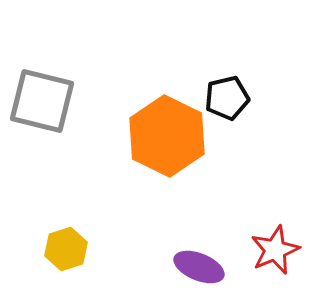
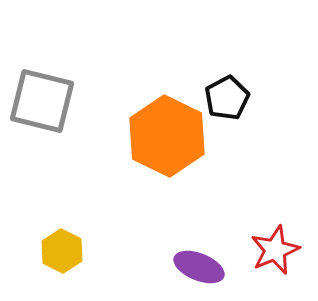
black pentagon: rotated 15 degrees counterclockwise
yellow hexagon: moved 4 px left, 2 px down; rotated 15 degrees counterclockwise
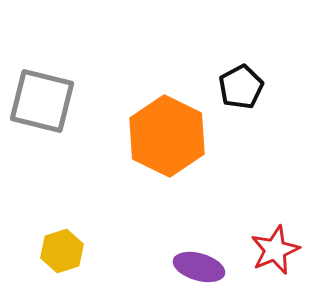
black pentagon: moved 14 px right, 11 px up
yellow hexagon: rotated 15 degrees clockwise
purple ellipse: rotated 6 degrees counterclockwise
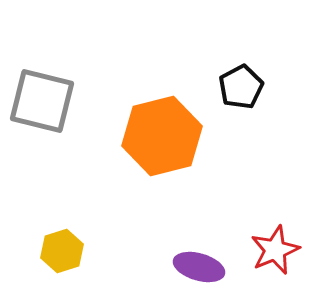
orange hexagon: moved 5 px left; rotated 20 degrees clockwise
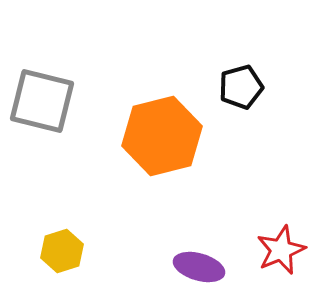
black pentagon: rotated 12 degrees clockwise
red star: moved 6 px right
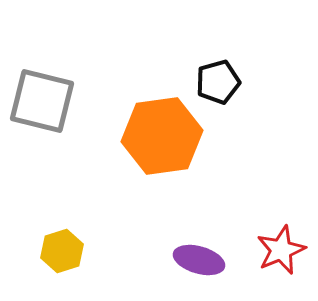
black pentagon: moved 23 px left, 5 px up
orange hexagon: rotated 6 degrees clockwise
purple ellipse: moved 7 px up
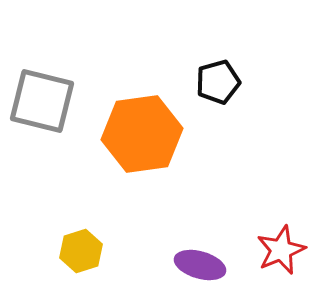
orange hexagon: moved 20 px left, 2 px up
yellow hexagon: moved 19 px right
purple ellipse: moved 1 px right, 5 px down
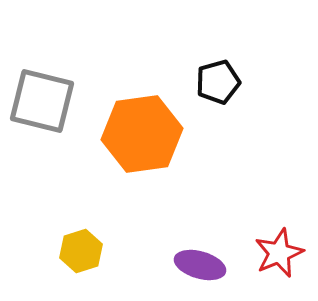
red star: moved 2 px left, 3 px down
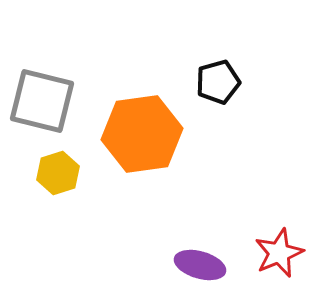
yellow hexagon: moved 23 px left, 78 px up
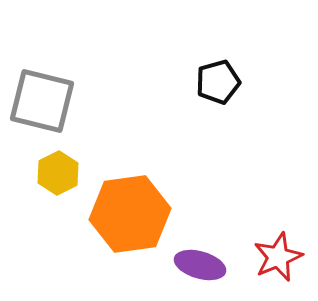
orange hexagon: moved 12 px left, 80 px down
yellow hexagon: rotated 9 degrees counterclockwise
red star: moved 1 px left, 4 px down
